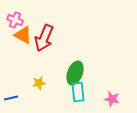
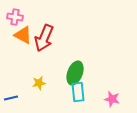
pink cross: moved 3 px up; rotated 14 degrees counterclockwise
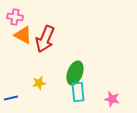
red arrow: moved 1 px right, 1 px down
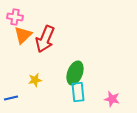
orange triangle: rotated 48 degrees clockwise
yellow star: moved 4 px left, 3 px up
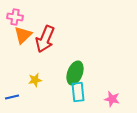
blue line: moved 1 px right, 1 px up
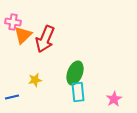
pink cross: moved 2 px left, 5 px down
pink star: moved 2 px right; rotated 28 degrees clockwise
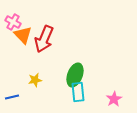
pink cross: rotated 21 degrees clockwise
orange triangle: rotated 30 degrees counterclockwise
red arrow: moved 1 px left
green ellipse: moved 2 px down
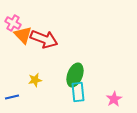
pink cross: moved 1 px down
red arrow: rotated 92 degrees counterclockwise
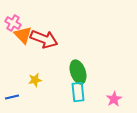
green ellipse: moved 3 px right, 3 px up; rotated 40 degrees counterclockwise
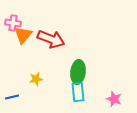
pink cross: rotated 21 degrees counterclockwise
orange triangle: rotated 24 degrees clockwise
red arrow: moved 7 px right
green ellipse: rotated 25 degrees clockwise
yellow star: moved 1 px right, 1 px up
pink star: rotated 21 degrees counterclockwise
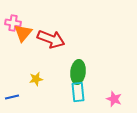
orange triangle: moved 2 px up
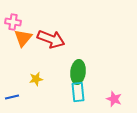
pink cross: moved 1 px up
orange triangle: moved 5 px down
